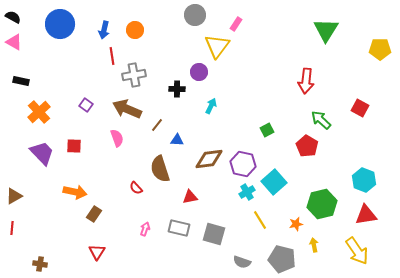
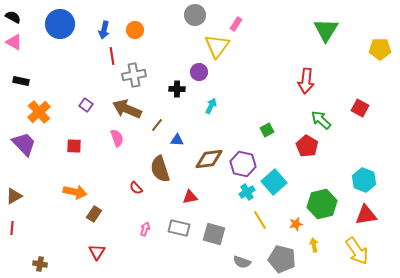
purple trapezoid at (42, 153): moved 18 px left, 9 px up
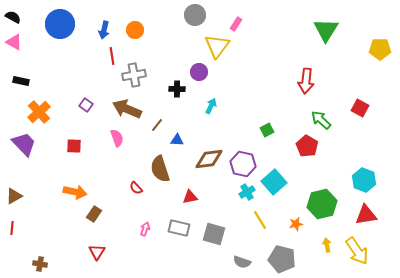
yellow arrow at (314, 245): moved 13 px right
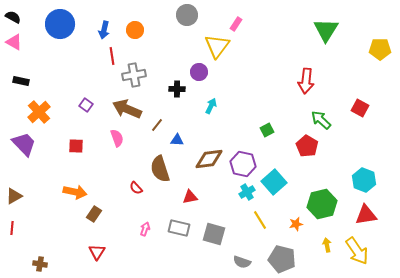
gray circle at (195, 15): moved 8 px left
red square at (74, 146): moved 2 px right
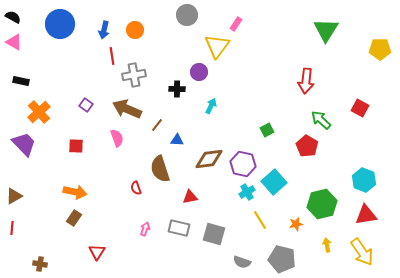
red semicircle at (136, 188): rotated 24 degrees clockwise
brown rectangle at (94, 214): moved 20 px left, 4 px down
yellow arrow at (357, 251): moved 5 px right, 1 px down
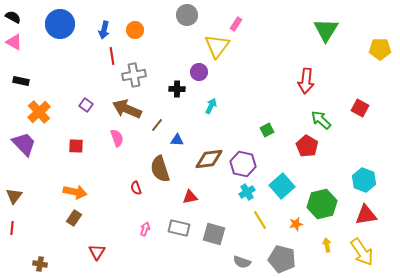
cyan square at (274, 182): moved 8 px right, 4 px down
brown triangle at (14, 196): rotated 24 degrees counterclockwise
